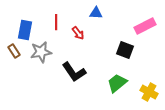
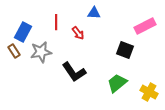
blue triangle: moved 2 px left
blue rectangle: moved 2 px left, 2 px down; rotated 18 degrees clockwise
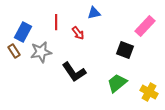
blue triangle: rotated 16 degrees counterclockwise
pink rectangle: rotated 20 degrees counterclockwise
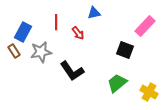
black L-shape: moved 2 px left, 1 px up
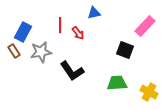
red line: moved 4 px right, 3 px down
green trapezoid: rotated 35 degrees clockwise
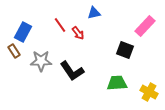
red line: rotated 35 degrees counterclockwise
gray star: moved 9 px down; rotated 10 degrees clockwise
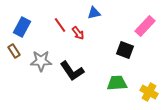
blue rectangle: moved 1 px left, 5 px up
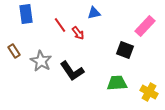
blue rectangle: moved 4 px right, 13 px up; rotated 36 degrees counterclockwise
gray star: rotated 30 degrees clockwise
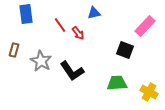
brown rectangle: moved 1 px up; rotated 48 degrees clockwise
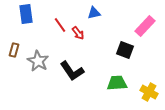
gray star: moved 3 px left
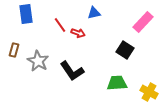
pink rectangle: moved 2 px left, 4 px up
red arrow: rotated 32 degrees counterclockwise
black square: rotated 12 degrees clockwise
